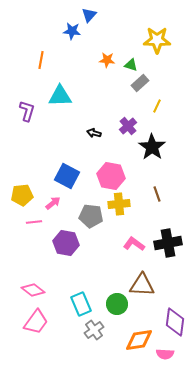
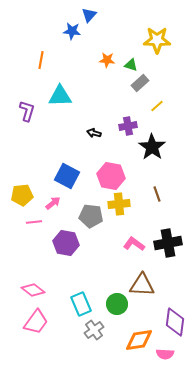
yellow line: rotated 24 degrees clockwise
purple cross: rotated 30 degrees clockwise
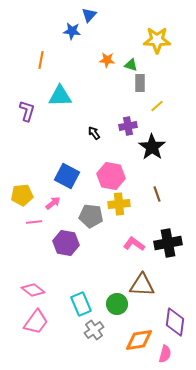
gray rectangle: rotated 48 degrees counterclockwise
black arrow: rotated 40 degrees clockwise
pink semicircle: rotated 78 degrees counterclockwise
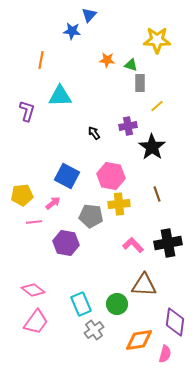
pink L-shape: moved 1 px left, 1 px down; rotated 10 degrees clockwise
brown triangle: moved 2 px right
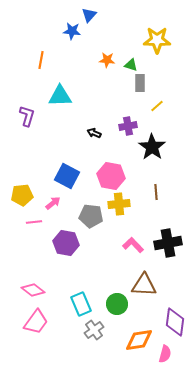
purple L-shape: moved 5 px down
black arrow: rotated 32 degrees counterclockwise
brown line: moved 1 px left, 2 px up; rotated 14 degrees clockwise
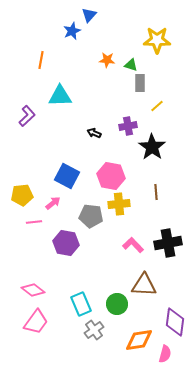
blue star: rotated 30 degrees counterclockwise
purple L-shape: rotated 30 degrees clockwise
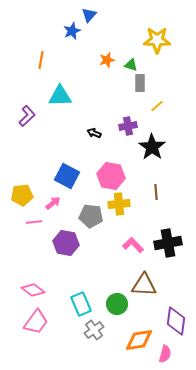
orange star: rotated 21 degrees counterclockwise
purple diamond: moved 1 px right, 1 px up
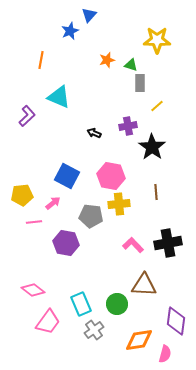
blue star: moved 2 px left
cyan triangle: moved 1 px left, 1 px down; rotated 25 degrees clockwise
pink trapezoid: moved 12 px right
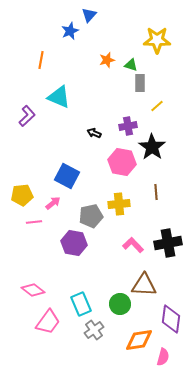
pink hexagon: moved 11 px right, 14 px up
gray pentagon: rotated 20 degrees counterclockwise
purple hexagon: moved 8 px right
green circle: moved 3 px right
purple diamond: moved 5 px left, 2 px up
pink semicircle: moved 2 px left, 3 px down
